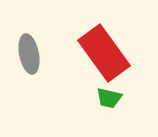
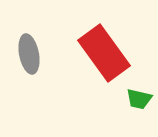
green trapezoid: moved 30 px right, 1 px down
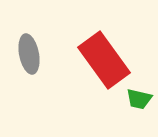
red rectangle: moved 7 px down
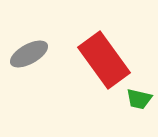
gray ellipse: rotated 72 degrees clockwise
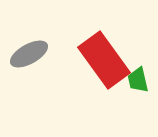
green trapezoid: moved 1 px left, 19 px up; rotated 64 degrees clockwise
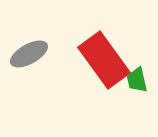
green trapezoid: moved 1 px left
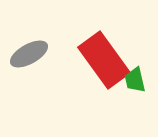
green trapezoid: moved 2 px left
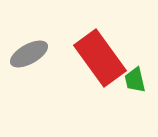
red rectangle: moved 4 px left, 2 px up
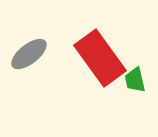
gray ellipse: rotated 9 degrees counterclockwise
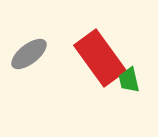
green trapezoid: moved 6 px left
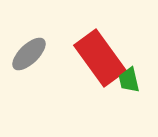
gray ellipse: rotated 6 degrees counterclockwise
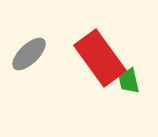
green trapezoid: moved 1 px down
